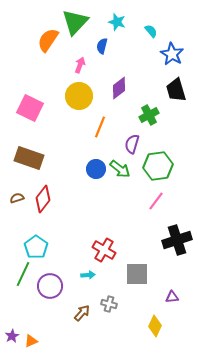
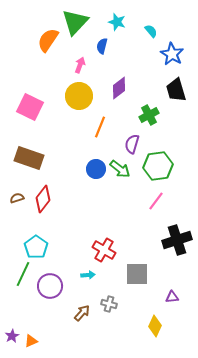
pink square: moved 1 px up
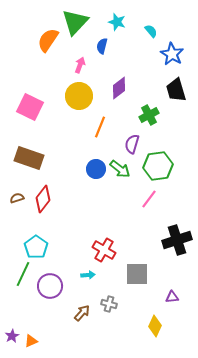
pink line: moved 7 px left, 2 px up
